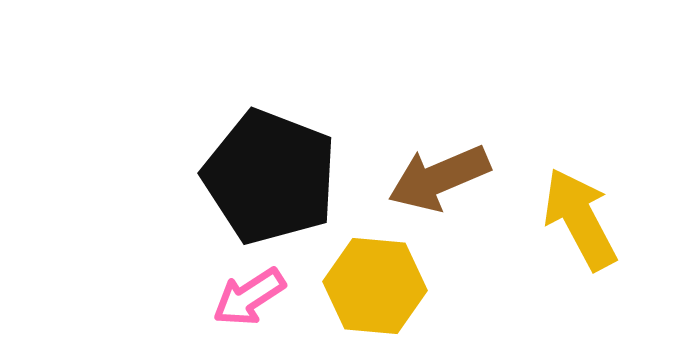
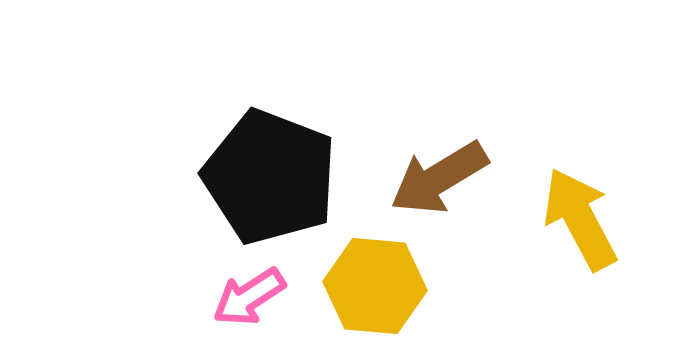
brown arrow: rotated 8 degrees counterclockwise
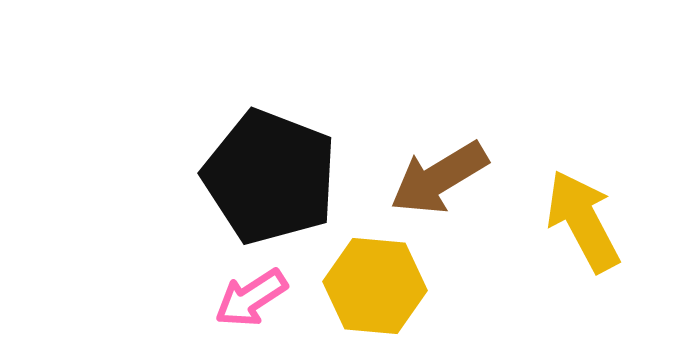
yellow arrow: moved 3 px right, 2 px down
pink arrow: moved 2 px right, 1 px down
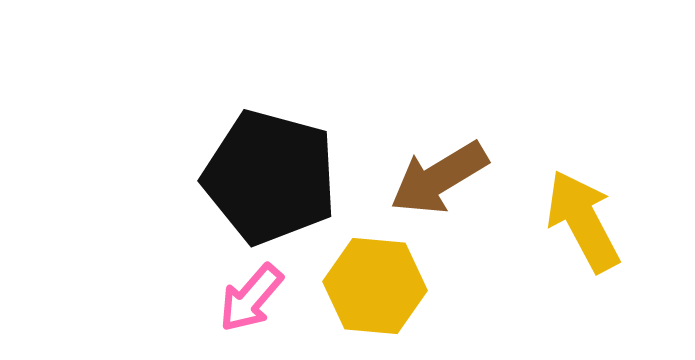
black pentagon: rotated 6 degrees counterclockwise
pink arrow: rotated 16 degrees counterclockwise
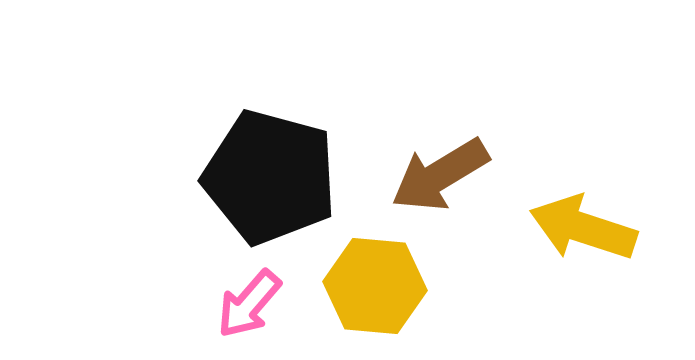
brown arrow: moved 1 px right, 3 px up
yellow arrow: moved 7 px down; rotated 44 degrees counterclockwise
pink arrow: moved 2 px left, 6 px down
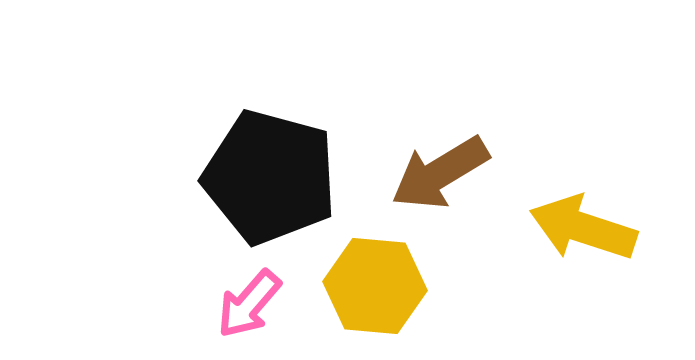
brown arrow: moved 2 px up
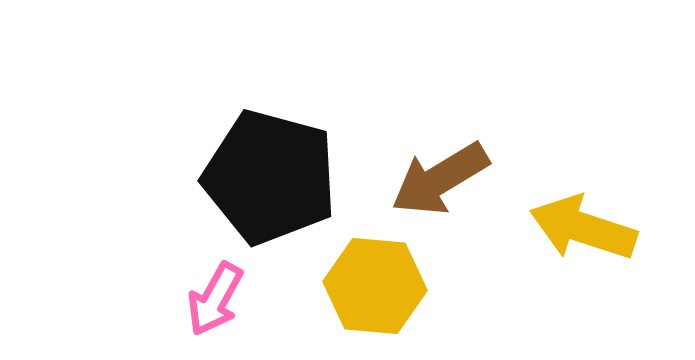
brown arrow: moved 6 px down
pink arrow: moved 34 px left, 5 px up; rotated 12 degrees counterclockwise
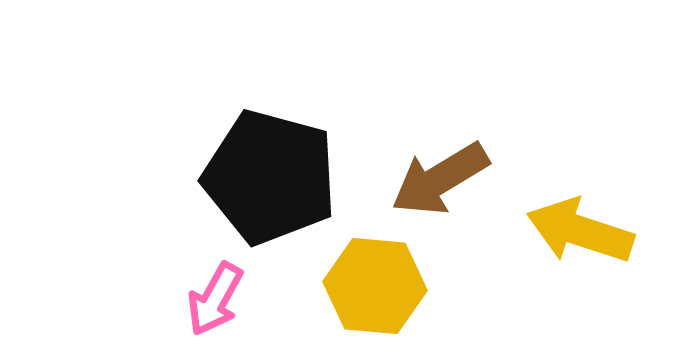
yellow arrow: moved 3 px left, 3 px down
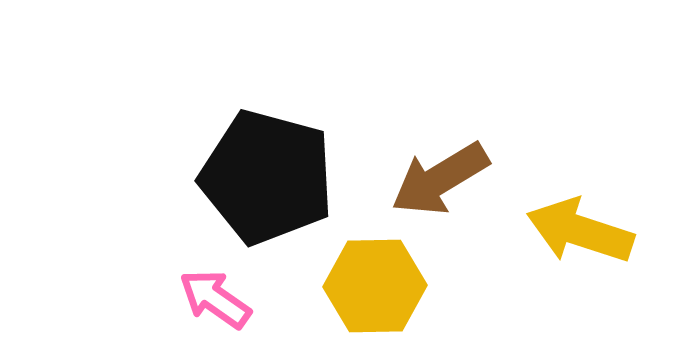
black pentagon: moved 3 px left
yellow hexagon: rotated 6 degrees counterclockwise
pink arrow: rotated 96 degrees clockwise
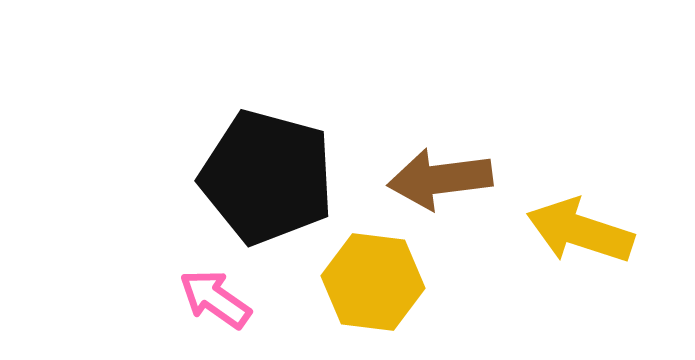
brown arrow: rotated 24 degrees clockwise
yellow hexagon: moved 2 px left, 4 px up; rotated 8 degrees clockwise
